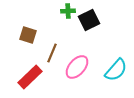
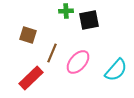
green cross: moved 2 px left
black square: rotated 15 degrees clockwise
pink ellipse: moved 1 px right, 5 px up
red rectangle: moved 1 px right, 1 px down
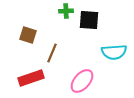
black square: rotated 15 degrees clockwise
pink ellipse: moved 4 px right, 19 px down
cyan semicircle: moved 2 px left, 18 px up; rotated 45 degrees clockwise
red rectangle: rotated 25 degrees clockwise
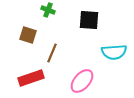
green cross: moved 18 px left, 1 px up; rotated 24 degrees clockwise
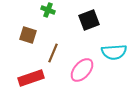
black square: rotated 25 degrees counterclockwise
brown line: moved 1 px right
pink ellipse: moved 11 px up
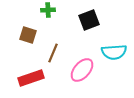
green cross: rotated 24 degrees counterclockwise
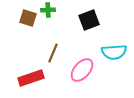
brown square: moved 17 px up
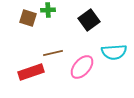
black square: rotated 15 degrees counterclockwise
brown line: rotated 54 degrees clockwise
pink ellipse: moved 3 px up
red rectangle: moved 6 px up
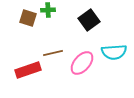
pink ellipse: moved 4 px up
red rectangle: moved 3 px left, 2 px up
